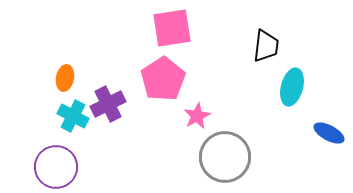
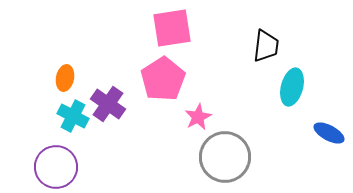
purple cross: rotated 28 degrees counterclockwise
pink star: moved 1 px right, 1 px down
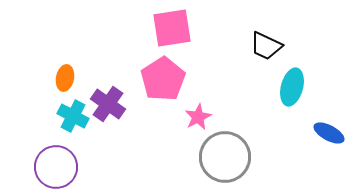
black trapezoid: rotated 108 degrees clockwise
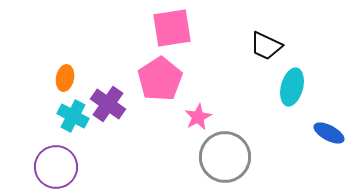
pink pentagon: moved 3 px left
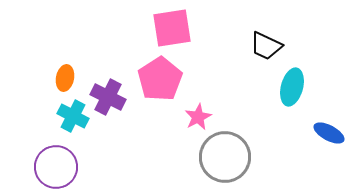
purple cross: moved 7 px up; rotated 8 degrees counterclockwise
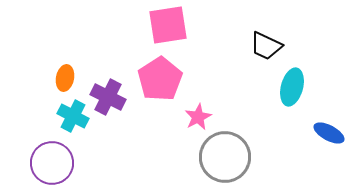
pink square: moved 4 px left, 3 px up
purple circle: moved 4 px left, 4 px up
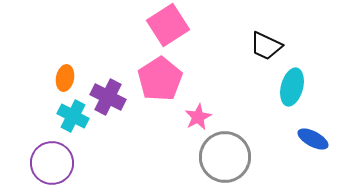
pink square: rotated 24 degrees counterclockwise
blue ellipse: moved 16 px left, 6 px down
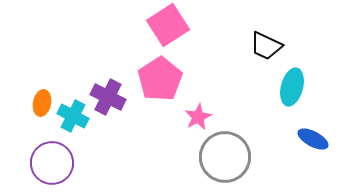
orange ellipse: moved 23 px left, 25 px down
